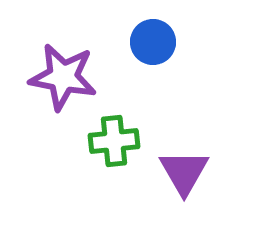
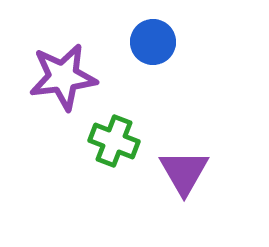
purple star: rotated 18 degrees counterclockwise
green cross: rotated 27 degrees clockwise
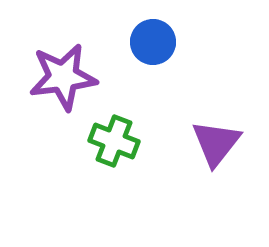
purple triangle: moved 32 px right, 29 px up; rotated 8 degrees clockwise
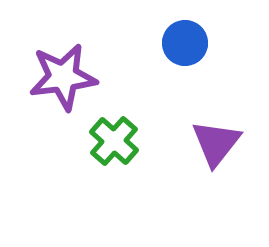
blue circle: moved 32 px right, 1 px down
green cross: rotated 21 degrees clockwise
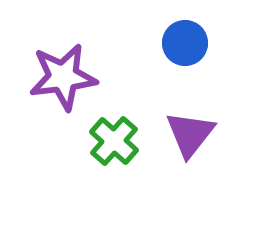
purple triangle: moved 26 px left, 9 px up
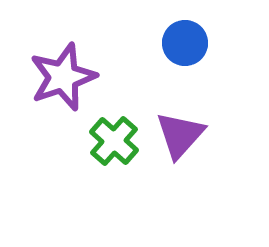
purple star: rotated 12 degrees counterclockwise
purple triangle: moved 10 px left, 1 px down; rotated 4 degrees clockwise
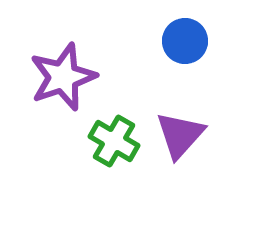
blue circle: moved 2 px up
green cross: rotated 12 degrees counterclockwise
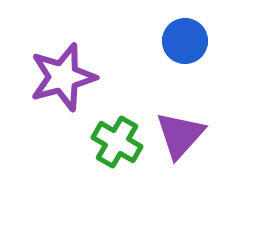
purple star: rotated 4 degrees clockwise
green cross: moved 3 px right, 1 px down
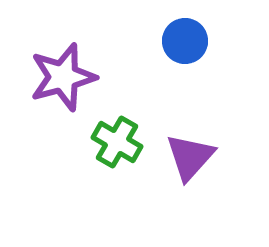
purple triangle: moved 10 px right, 22 px down
